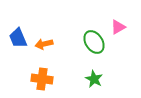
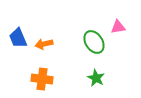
pink triangle: rotated 21 degrees clockwise
green star: moved 2 px right, 1 px up
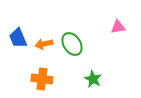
green ellipse: moved 22 px left, 2 px down
green star: moved 3 px left, 1 px down
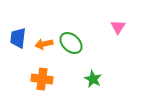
pink triangle: rotated 49 degrees counterclockwise
blue trapezoid: rotated 30 degrees clockwise
green ellipse: moved 1 px left, 1 px up; rotated 15 degrees counterclockwise
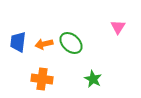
blue trapezoid: moved 4 px down
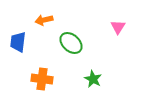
orange arrow: moved 24 px up
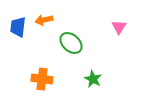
pink triangle: moved 1 px right
blue trapezoid: moved 15 px up
